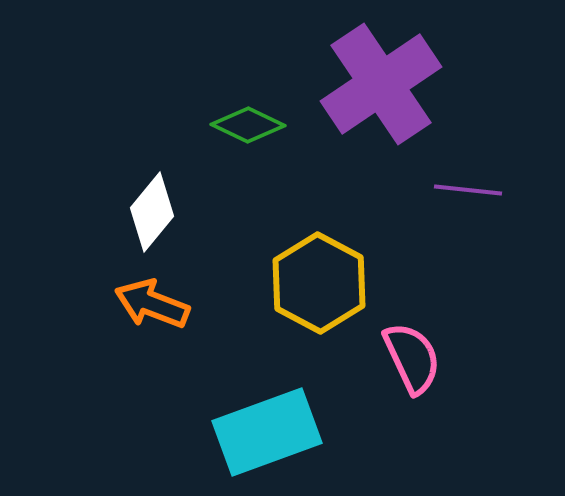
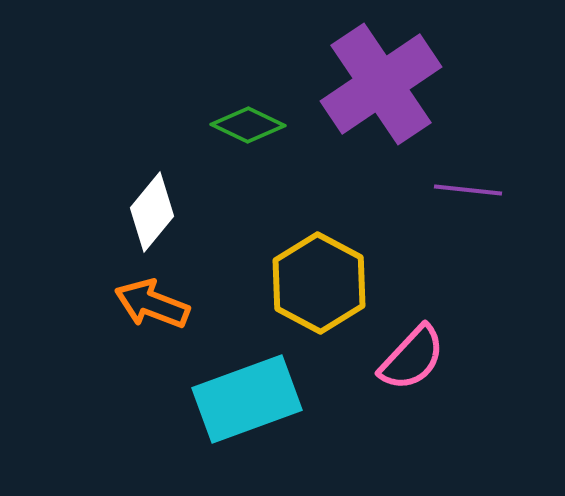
pink semicircle: rotated 68 degrees clockwise
cyan rectangle: moved 20 px left, 33 px up
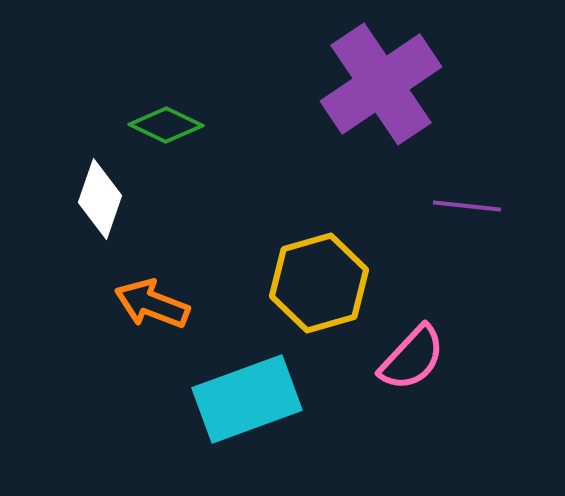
green diamond: moved 82 px left
purple line: moved 1 px left, 16 px down
white diamond: moved 52 px left, 13 px up; rotated 20 degrees counterclockwise
yellow hexagon: rotated 16 degrees clockwise
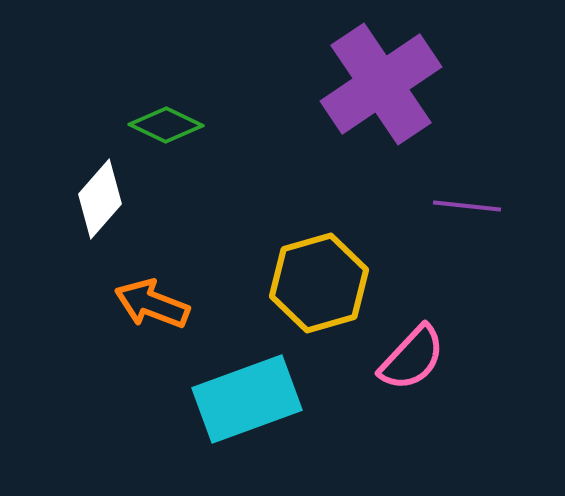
white diamond: rotated 22 degrees clockwise
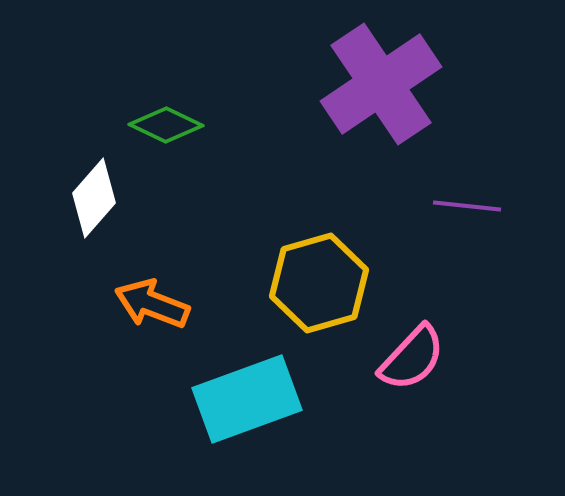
white diamond: moved 6 px left, 1 px up
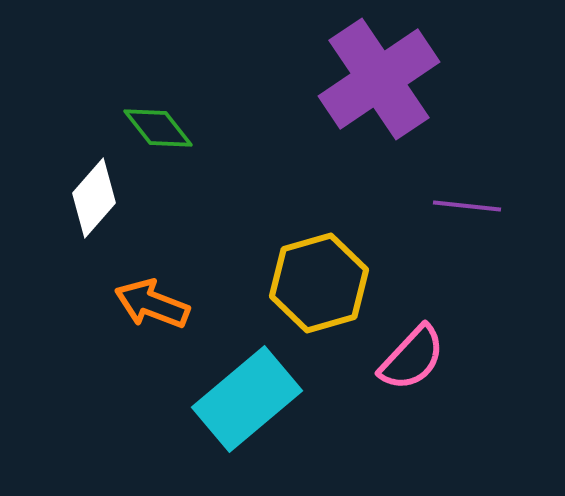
purple cross: moved 2 px left, 5 px up
green diamond: moved 8 px left, 3 px down; rotated 26 degrees clockwise
cyan rectangle: rotated 20 degrees counterclockwise
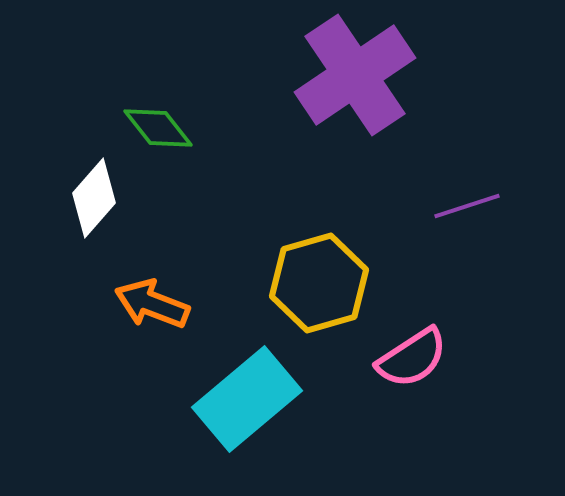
purple cross: moved 24 px left, 4 px up
purple line: rotated 24 degrees counterclockwise
pink semicircle: rotated 14 degrees clockwise
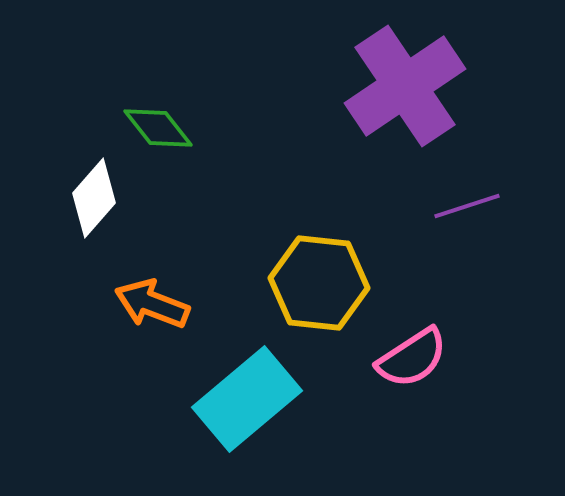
purple cross: moved 50 px right, 11 px down
yellow hexagon: rotated 22 degrees clockwise
